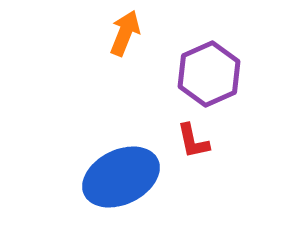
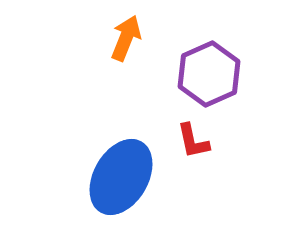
orange arrow: moved 1 px right, 5 px down
blue ellipse: rotated 34 degrees counterclockwise
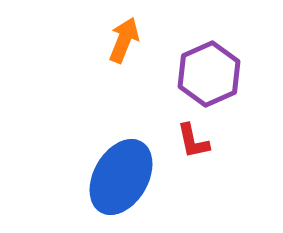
orange arrow: moved 2 px left, 2 px down
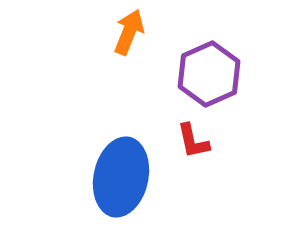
orange arrow: moved 5 px right, 8 px up
blue ellipse: rotated 18 degrees counterclockwise
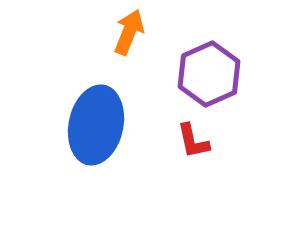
blue ellipse: moved 25 px left, 52 px up
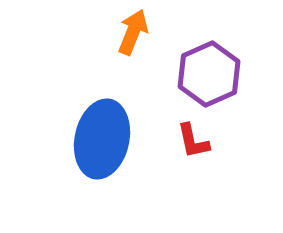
orange arrow: moved 4 px right
blue ellipse: moved 6 px right, 14 px down
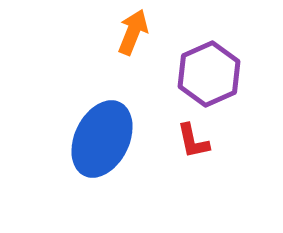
blue ellipse: rotated 14 degrees clockwise
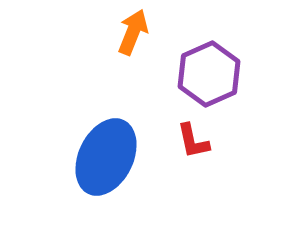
blue ellipse: moved 4 px right, 18 px down
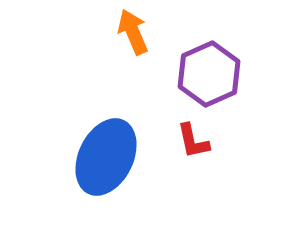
orange arrow: rotated 45 degrees counterclockwise
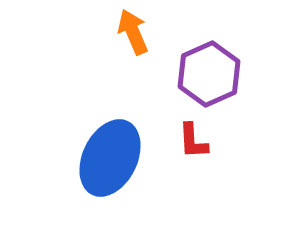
red L-shape: rotated 9 degrees clockwise
blue ellipse: moved 4 px right, 1 px down
